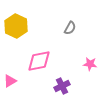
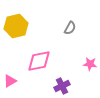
yellow hexagon: rotated 20 degrees clockwise
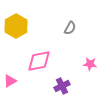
yellow hexagon: rotated 15 degrees counterclockwise
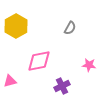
pink star: moved 1 px left, 1 px down
pink triangle: rotated 16 degrees clockwise
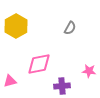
pink diamond: moved 3 px down
pink star: moved 6 px down
purple cross: rotated 21 degrees clockwise
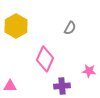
pink diamond: moved 6 px right, 5 px up; rotated 55 degrees counterclockwise
pink triangle: moved 5 px down; rotated 16 degrees clockwise
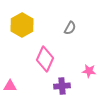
yellow hexagon: moved 6 px right, 1 px up
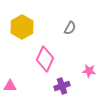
yellow hexagon: moved 2 px down
purple cross: rotated 14 degrees counterclockwise
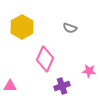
gray semicircle: rotated 80 degrees clockwise
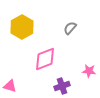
gray semicircle: rotated 112 degrees clockwise
pink diamond: rotated 45 degrees clockwise
pink triangle: rotated 16 degrees clockwise
